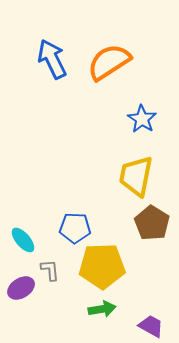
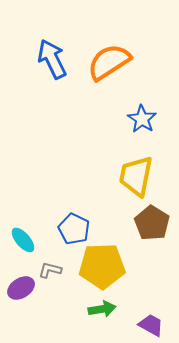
blue pentagon: moved 1 px left, 1 px down; rotated 24 degrees clockwise
gray L-shape: rotated 70 degrees counterclockwise
purple trapezoid: moved 1 px up
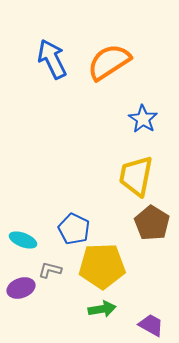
blue star: moved 1 px right
cyan ellipse: rotated 28 degrees counterclockwise
purple ellipse: rotated 12 degrees clockwise
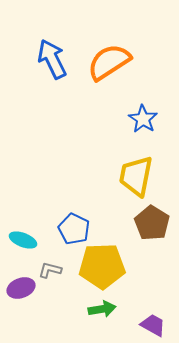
purple trapezoid: moved 2 px right
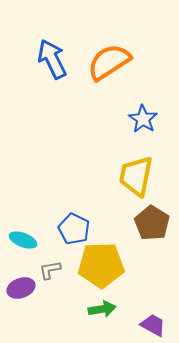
yellow pentagon: moved 1 px left, 1 px up
gray L-shape: rotated 25 degrees counterclockwise
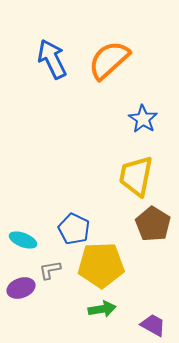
orange semicircle: moved 2 px up; rotated 9 degrees counterclockwise
brown pentagon: moved 1 px right, 1 px down
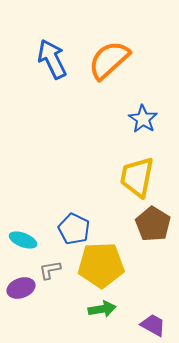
yellow trapezoid: moved 1 px right, 1 px down
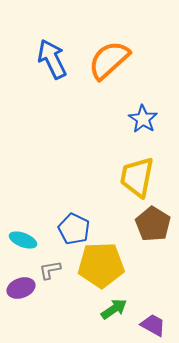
green arrow: moved 12 px right; rotated 24 degrees counterclockwise
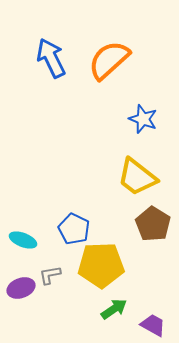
blue arrow: moved 1 px left, 1 px up
blue star: rotated 12 degrees counterclockwise
yellow trapezoid: rotated 63 degrees counterclockwise
gray L-shape: moved 5 px down
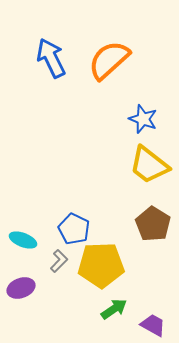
yellow trapezoid: moved 12 px right, 12 px up
gray L-shape: moved 9 px right, 14 px up; rotated 145 degrees clockwise
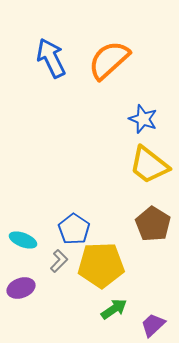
blue pentagon: rotated 8 degrees clockwise
purple trapezoid: rotated 72 degrees counterclockwise
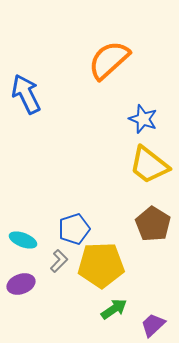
blue arrow: moved 25 px left, 36 px down
blue pentagon: rotated 20 degrees clockwise
purple ellipse: moved 4 px up
